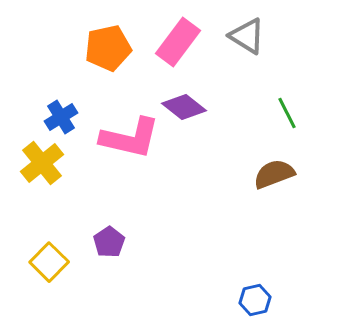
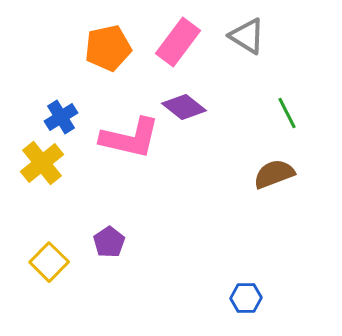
blue hexagon: moved 9 px left, 2 px up; rotated 12 degrees clockwise
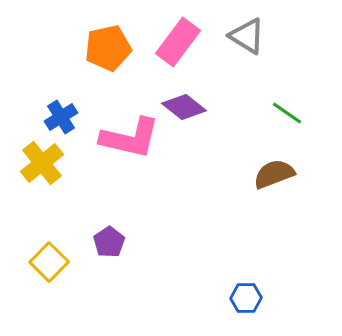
green line: rotated 28 degrees counterclockwise
